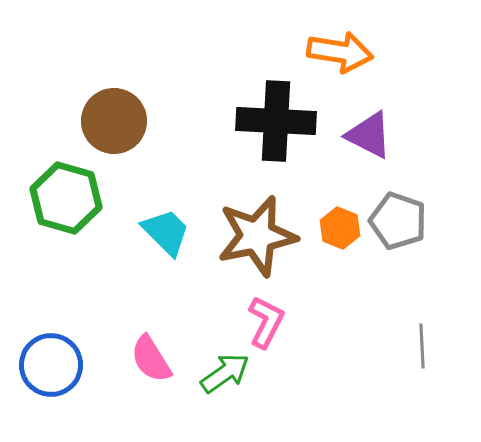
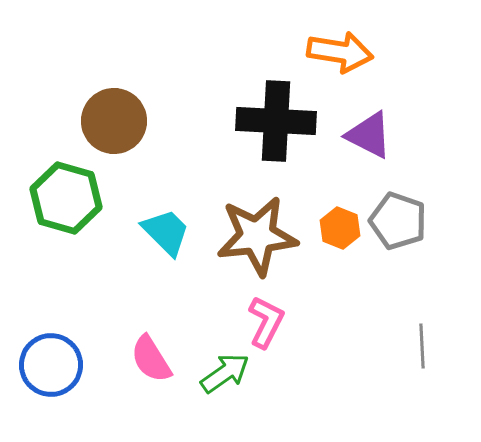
brown star: rotated 6 degrees clockwise
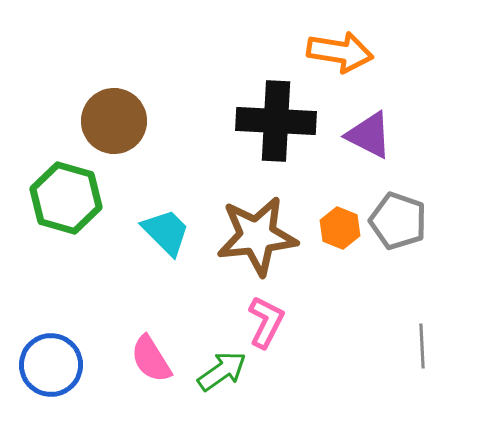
green arrow: moved 3 px left, 2 px up
